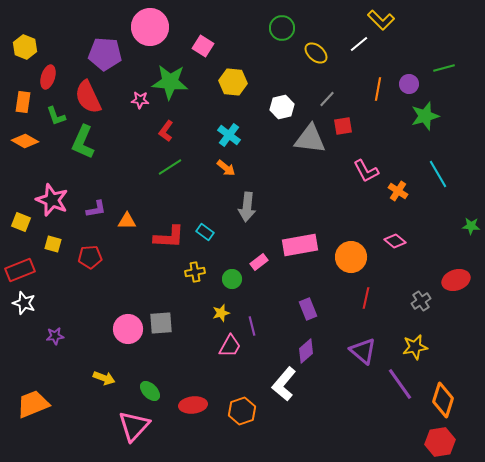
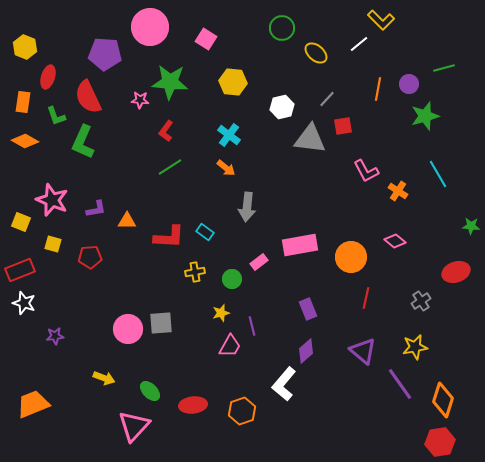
pink square at (203, 46): moved 3 px right, 7 px up
red ellipse at (456, 280): moved 8 px up
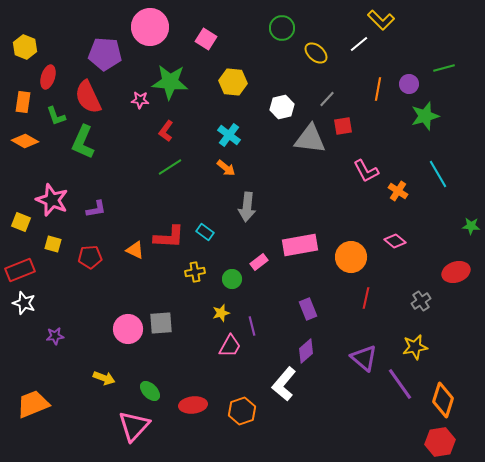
orange triangle at (127, 221): moved 8 px right, 29 px down; rotated 24 degrees clockwise
purple triangle at (363, 351): moved 1 px right, 7 px down
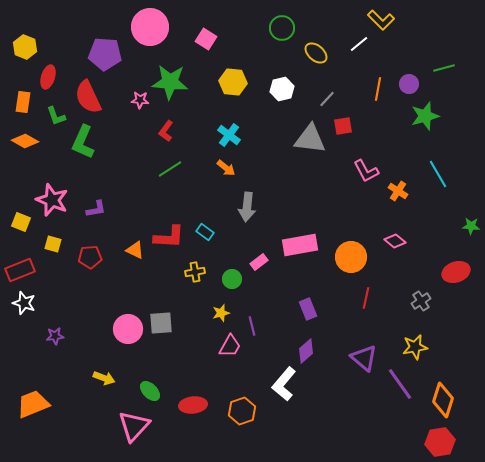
white hexagon at (282, 107): moved 18 px up
green line at (170, 167): moved 2 px down
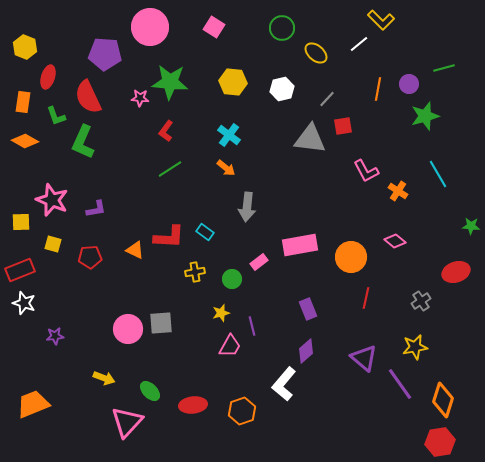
pink square at (206, 39): moved 8 px right, 12 px up
pink star at (140, 100): moved 2 px up
yellow square at (21, 222): rotated 24 degrees counterclockwise
pink triangle at (134, 426): moved 7 px left, 4 px up
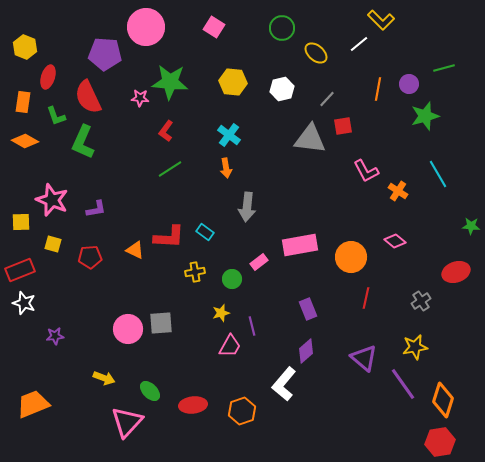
pink circle at (150, 27): moved 4 px left
orange arrow at (226, 168): rotated 42 degrees clockwise
purple line at (400, 384): moved 3 px right
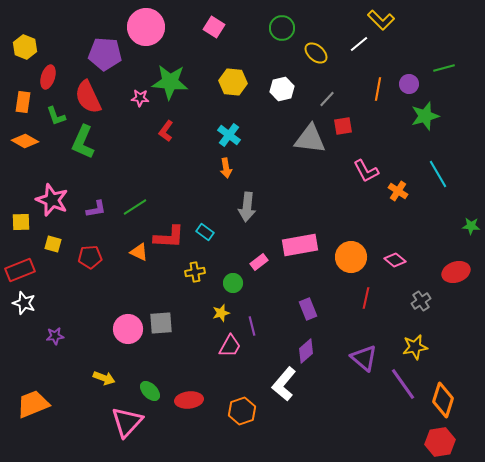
green line at (170, 169): moved 35 px left, 38 px down
pink diamond at (395, 241): moved 19 px down
orange triangle at (135, 250): moved 4 px right, 2 px down
green circle at (232, 279): moved 1 px right, 4 px down
red ellipse at (193, 405): moved 4 px left, 5 px up
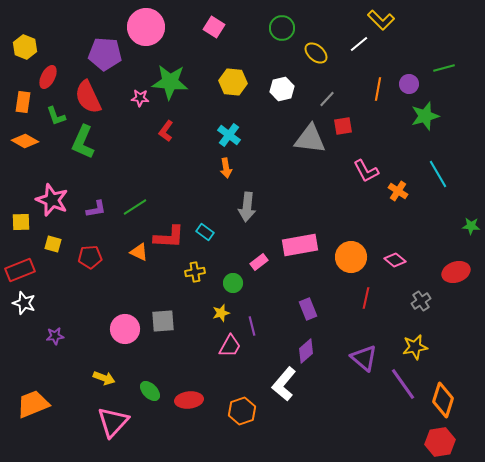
red ellipse at (48, 77): rotated 10 degrees clockwise
gray square at (161, 323): moved 2 px right, 2 px up
pink circle at (128, 329): moved 3 px left
pink triangle at (127, 422): moved 14 px left
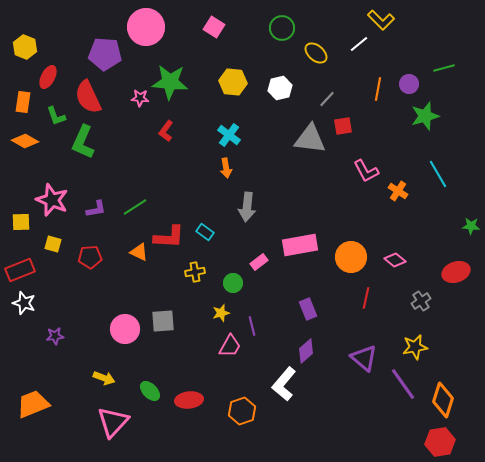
white hexagon at (282, 89): moved 2 px left, 1 px up
